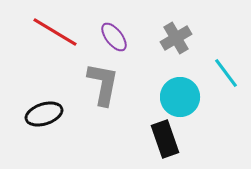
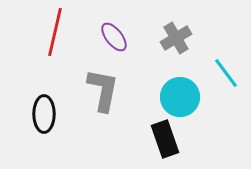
red line: rotated 72 degrees clockwise
gray L-shape: moved 6 px down
black ellipse: rotated 72 degrees counterclockwise
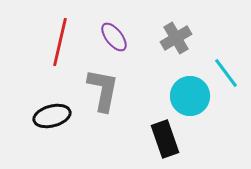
red line: moved 5 px right, 10 px down
cyan circle: moved 10 px right, 1 px up
black ellipse: moved 8 px right, 2 px down; rotated 75 degrees clockwise
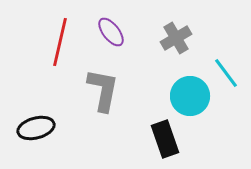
purple ellipse: moved 3 px left, 5 px up
black ellipse: moved 16 px left, 12 px down
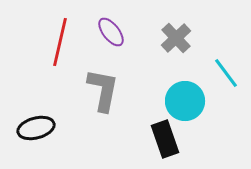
gray cross: rotated 12 degrees counterclockwise
cyan circle: moved 5 px left, 5 px down
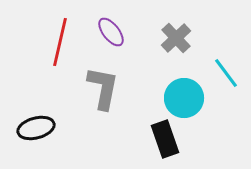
gray L-shape: moved 2 px up
cyan circle: moved 1 px left, 3 px up
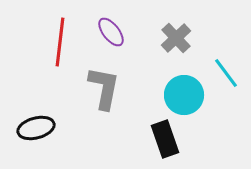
red line: rotated 6 degrees counterclockwise
gray L-shape: moved 1 px right
cyan circle: moved 3 px up
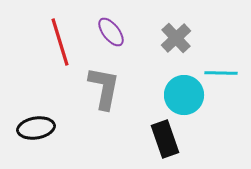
red line: rotated 24 degrees counterclockwise
cyan line: moved 5 px left; rotated 52 degrees counterclockwise
black ellipse: rotated 6 degrees clockwise
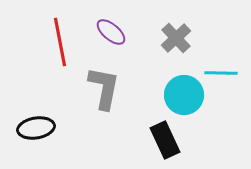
purple ellipse: rotated 12 degrees counterclockwise
red line: rotated 6 degrees clockwise
black rectangle: moved 1 px down; rotated 6 degrees counterclockwise
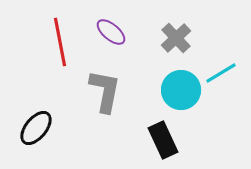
cyan line: rotated 32 degrees counterclockwise
gray L-shape: moved 1 px right, 3 px down
cyan circle: moved 3 px left, 5 px up
black ellipse: rotated 42 degrees counterclockwise
black rectangle: moved 2 px left
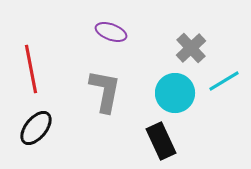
purple ellipse: rotated 20 degrees counterclockwise
gray cross: moved 15 px right, 10 px down
red line: moved 29 px left, 27 px down
cyan line: moved 3 px right, 8 px down
cyan circle: moved 6 px left, 3 px down
black rectangle: moved 2 px left, 1 px down
